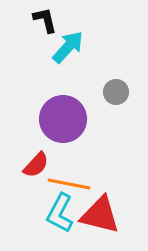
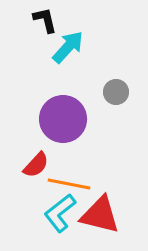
cyan L-shape: rotated 24 degrees clockwise
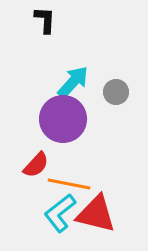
black L-shape: rotated 16 degrees clockwise
cyan arrow: moved 5 px right, 35 px down
red triangle: moved 4 px left, 1 px up
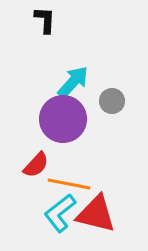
gray circle: moved 4 px left, 9 px down
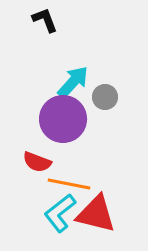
black L-shape: rotated 24 degrees counterclockwise
gray circle: moved 7 px left, 4 px up
red semicircle: moved 1 px right, 3 px up; rotated 68 degrees clockwise
